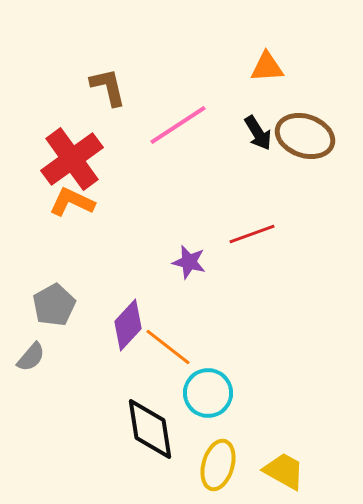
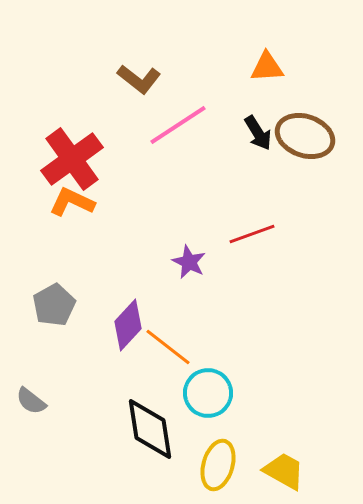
brown L-shape: moved 31 px right, 8 px up; rotated 141 degrees clockwise
purple star: rotated 12 degrees clockwise
gray semicircle: moved 44 px down; rotated 88 degrees clockwise
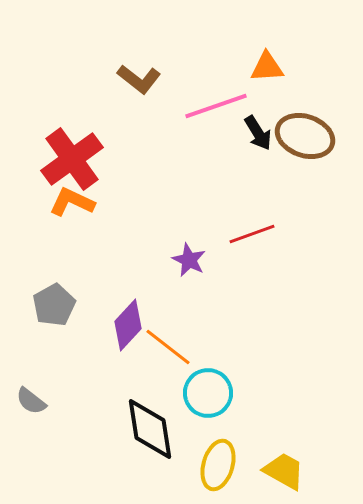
pink line: moved 38 px right, 19 px up; rotated 14 degrees clockwise
purple star: moved 2 px up
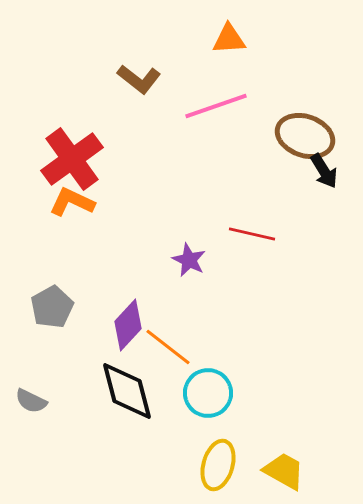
orange triangle: moved 38 px left, 28 px up
black arrow: moved 66 px right, 38 px down
red line: rotated 33 degrees clockwise
gray pentagon: moved 2 px left, 2 px down
gray semicircle: rotated 12 degrees counterclockwise
black diamond: moved 23 px left, 38 px up; rotated 6 degrees counterclockwise
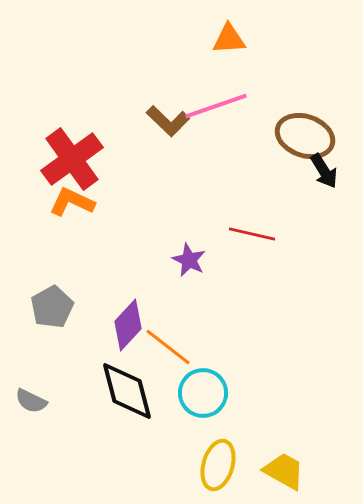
brown L-shape: moved 29 px right, 42 px down; rotated 6 degrees clockwise
cyan circle: moved 5 px left
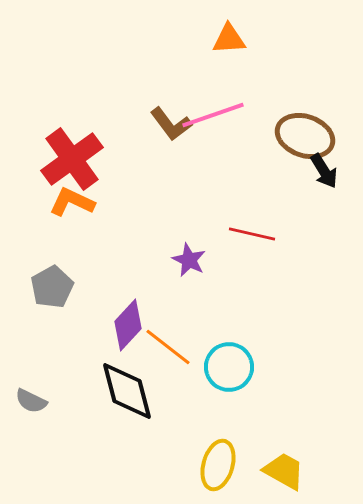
pink line: moved 3 px left, 9 px down
brown L-shape: moved 3 px right, 3 px down; rotated 9 degrees clockwise
gray pentagon: moved 20 px up
cyan circle: moved 26 px right, 26 px up
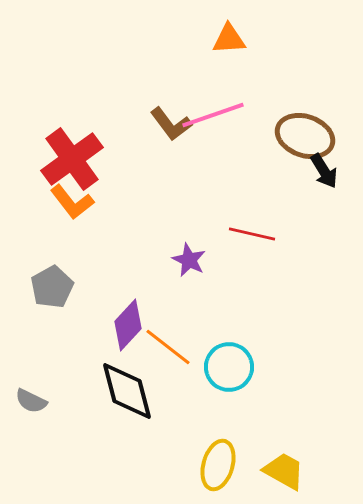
orange L-shape: rotated 153 degrees counterclockwise
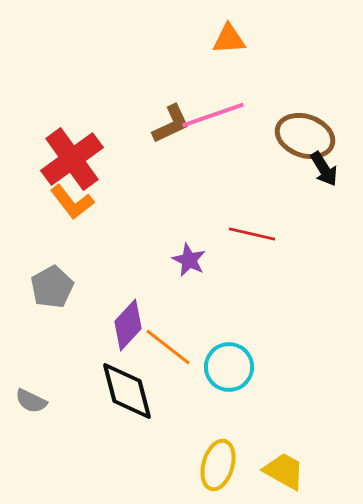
brown L-shape: rotated 78 degrees counterclockwise
black arrow: moved 2 px up
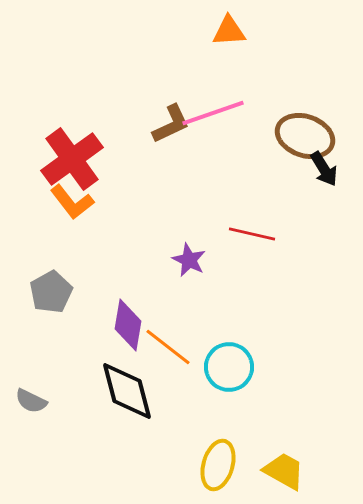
orange triangle: moved 8 px up
pink line: moved 2 px up
gray pentagon: moved 1 px left, 5 px down
purple diamond: rotated 33 degrees counterclockwise
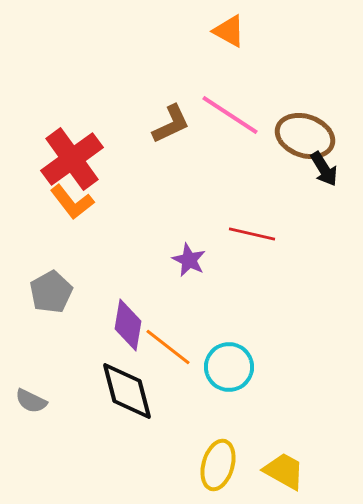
orange triangle: rotated 33 degrees clockwise
pink line: moved 17 px right, 2 px down; rotated 52 degrees clockwise
